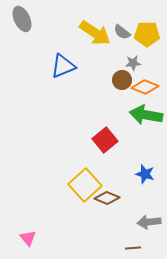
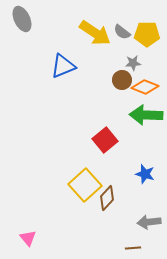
green arrow: rotated 8 degrees counterclockwise
brown diamond: rotated 70 degrees counterclockwise
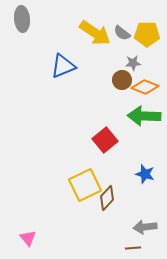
gray ellipse: rotated 20 degrees clockwise
gray semicircle: moved 1 px down
green arrow: moved 2 px left, 1 px down
yellow square: rotated 16 degrees clockwise
gray arrow: moved 4 px left, 5 px down
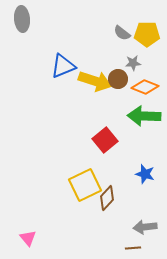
yellow arrow: moved 48 px down; rotated 16 degrees counterclockwise
brown circle: moved 4 px left, 1 px up
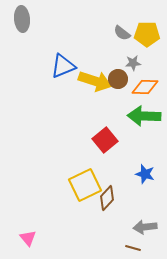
orange diamond: rotated 20 degrees counterclockwise
brown line: rotated 21 degrees clockwise
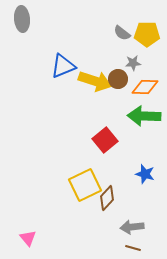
gray arrow: moved 13 px left
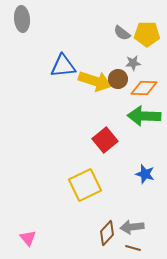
blue triangle: rotated 16 degrees clockwise
orange diamond: moved 1 px left, 1 px down
brown diamond: moved 35 px down
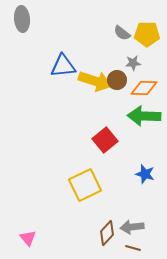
brown circle: moved 1 px left, 1 px down
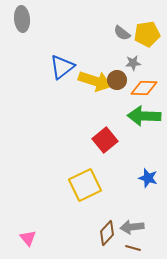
yellow pentagon: rotated 10 degrees counterclockwise
blue triangle: moved 1 px left, 1 px down; rotated 32 degrees counterclockwise
blue star: moved 3 px right, 4 px down
